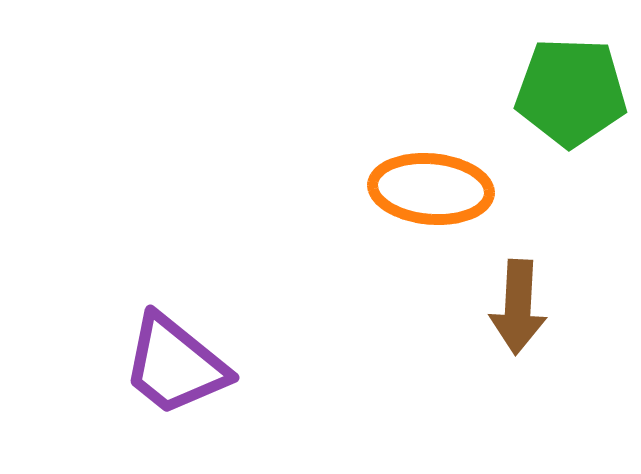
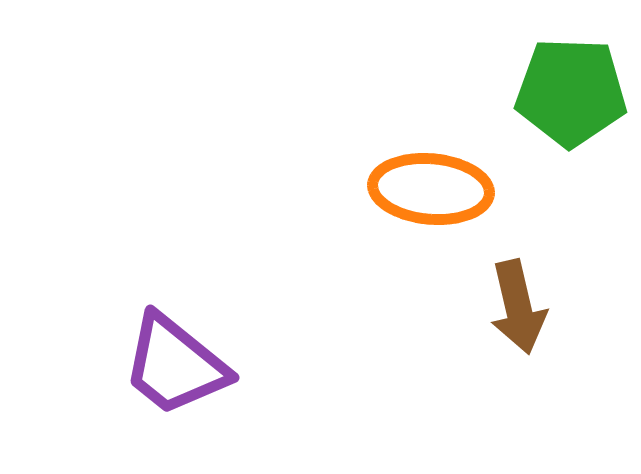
brown arrow: rotated 16 degrees counterclockwise
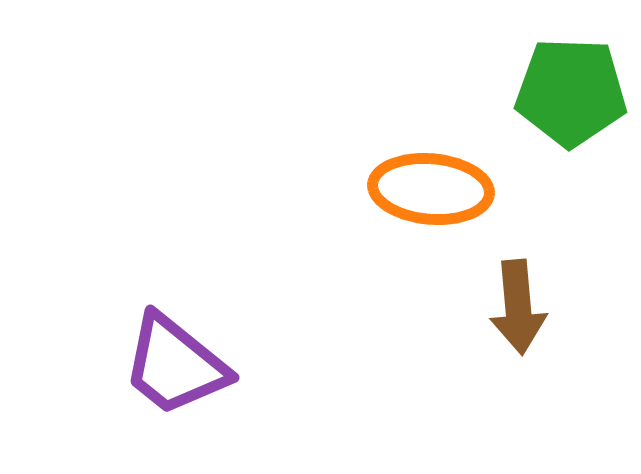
brown arrow: rotated 8 degrees clockwise
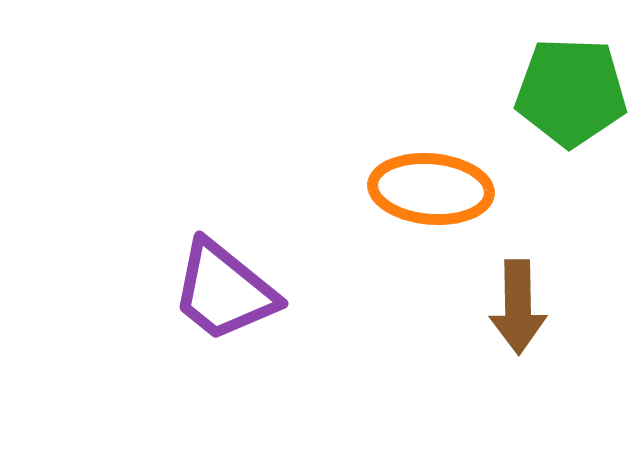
brown arrow: rotated 4 degrees clockwise
purple trapezoid: moved 49 px right, 74 px up
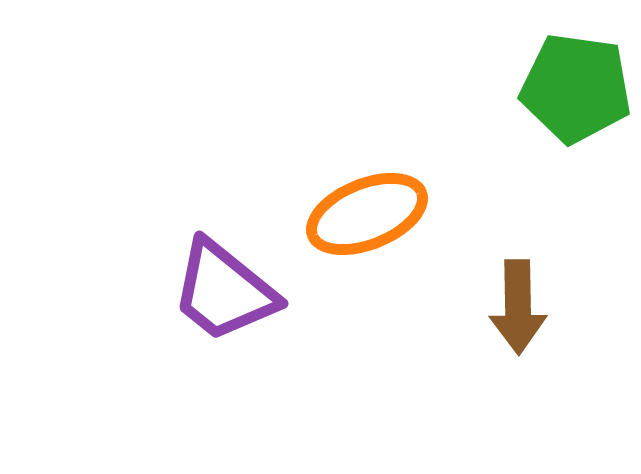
green pentagon: moved 5 px right, 4 px up; rotated 6 degrees clockwise
orange ellipse: moved 64 px left, 25 px down; rotated 27 degrees counterclockwise
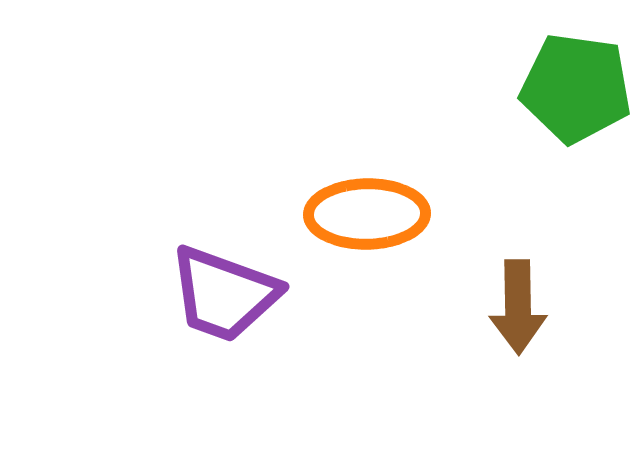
orange ellipse: rotated 21 degrees clockwise
purple trapezoid: moved 3 px down; rotated 19 degrees counterclockwise
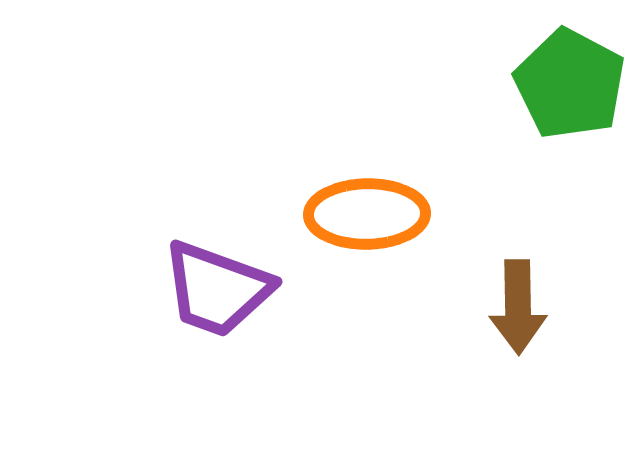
green pentagon: moved 6 px left, 4 px up; rotated 20 degrees clockwise
purple trapezoid: moved 7 px left, 5 px up
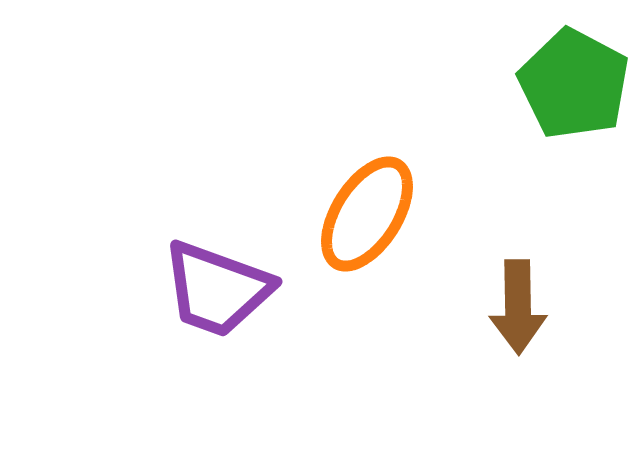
green pentagon: moved 4 px right
orange ellipse: rotated 57 degrees counterclockwise
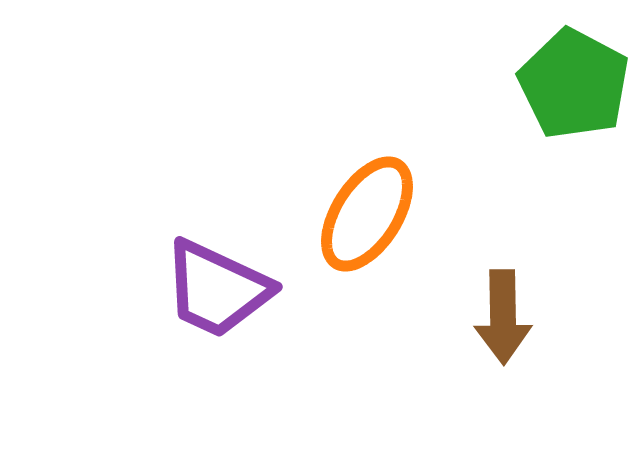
purple trapezoid: rotated 5 degrees clockwise
brown arrow: moved 15 px left, 10 px down
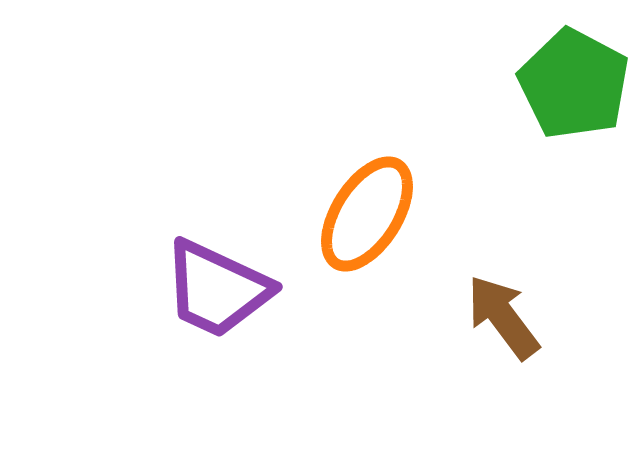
brown arrow: rotated 144 degrees clockwise
